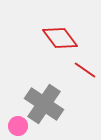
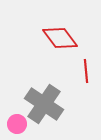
red line: moved 1 px right, 1 px down; rotated 50 degrees clockwise
pink circle: moved 1 px left, 2 px up
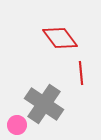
red line: moved 5 px left, 2 px down
pink circle: moved 1 px down
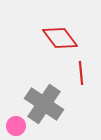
pink circle: moved 1 px left, 1 px down
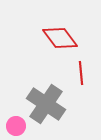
gray cross: moved 2 px right
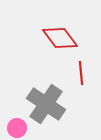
pink circle: moved 1 px right, 2 px down
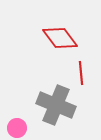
gray cross: moved 10 px right, 1 px down; rotated 12 degrees counterclockwise
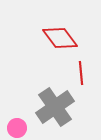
gray cross: moved 1 px left, 2 px down; rotated 33 degrees clockwise
